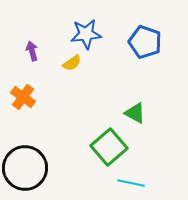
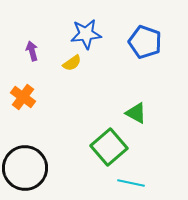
green triangle: moved 1 px right
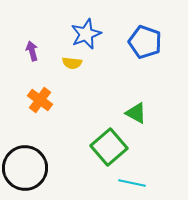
blue star: rotated 16 degrees counterclockwise
yellow semicircle: rotated 42 degrees clockwise
orange cross: moved 17 px right, 3 px down
cyan line: moved 1 px right
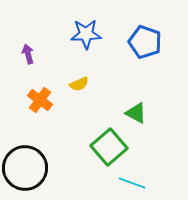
blue star: rotated 20 degrees clockwise
purple arrow: moved 4 px left, 3 px down
yellow semicircle: moved 7 px right, 21 px down; rotated 30 degrees counterclockwise
cyan line: rotated 8 degrees clockwise
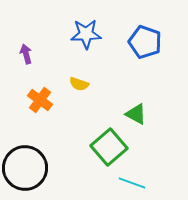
purple arrow: moved 2 px left
yellow semicircle: rotated 42 degrees clockwise
green triangle: moved 1 px down
